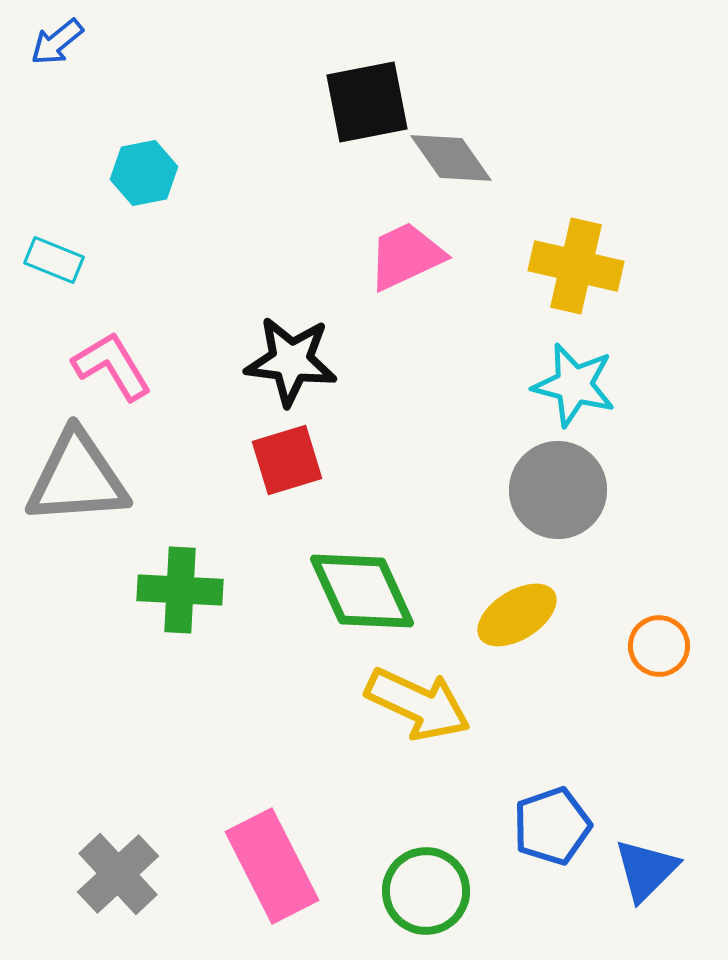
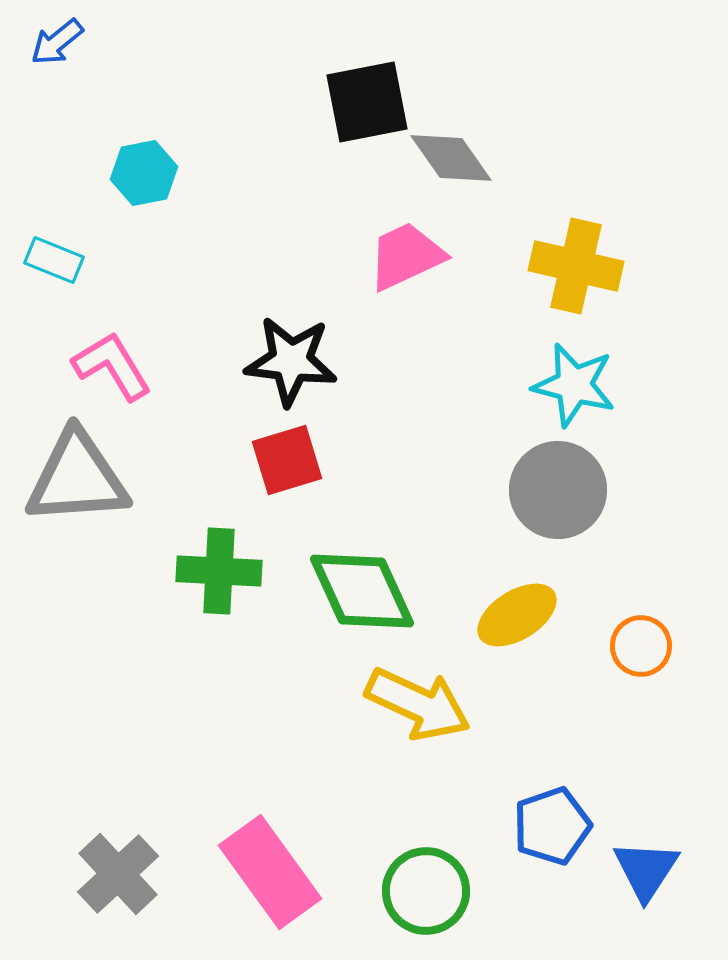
green cross: moved 39 px right, 19 px up
orange circle: moved 18 px left
pink rectangle: moved 2 px left, 6 px down; rotated 9 degrees counterclockwise
blue triangle: rotated 12 degrees counterclockwise
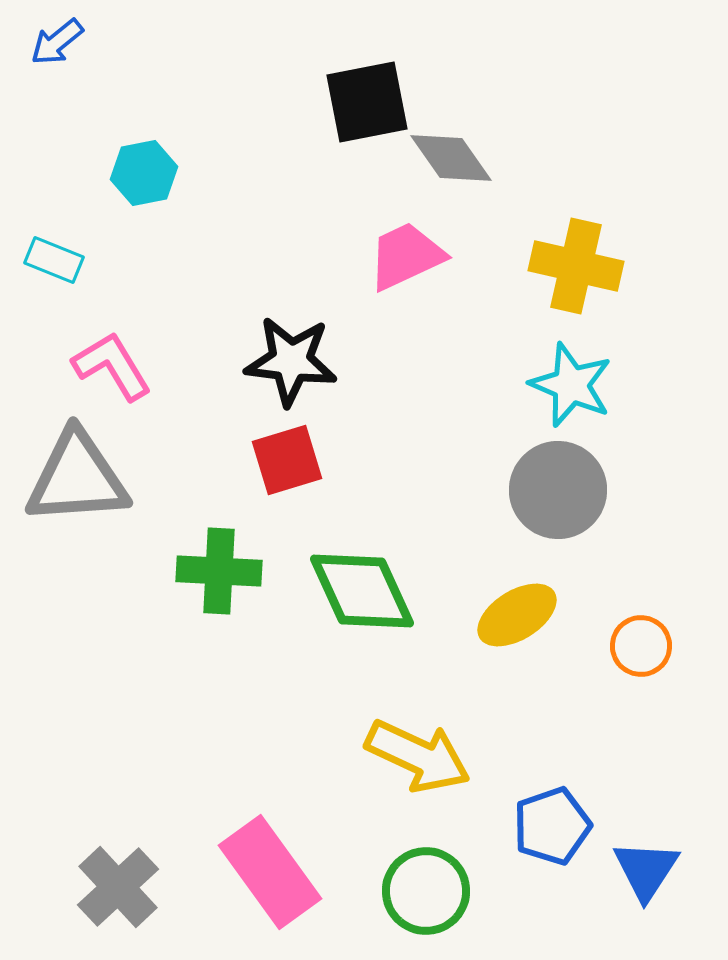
cyan star: moved 3 px left; rotated 8 degrees clockwise
yellow arrow: moved 52 px down
gray cross: moved 13 px down
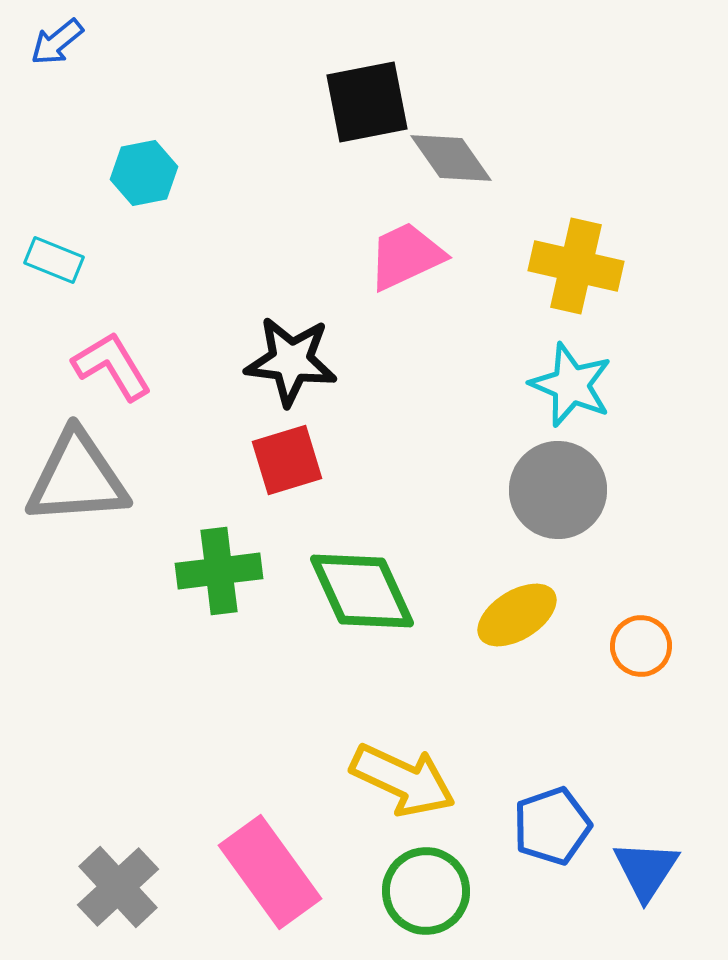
green cross: rotated 10 degrees counterclockwise
yellow arrow: moved 15 px left, 24 px down
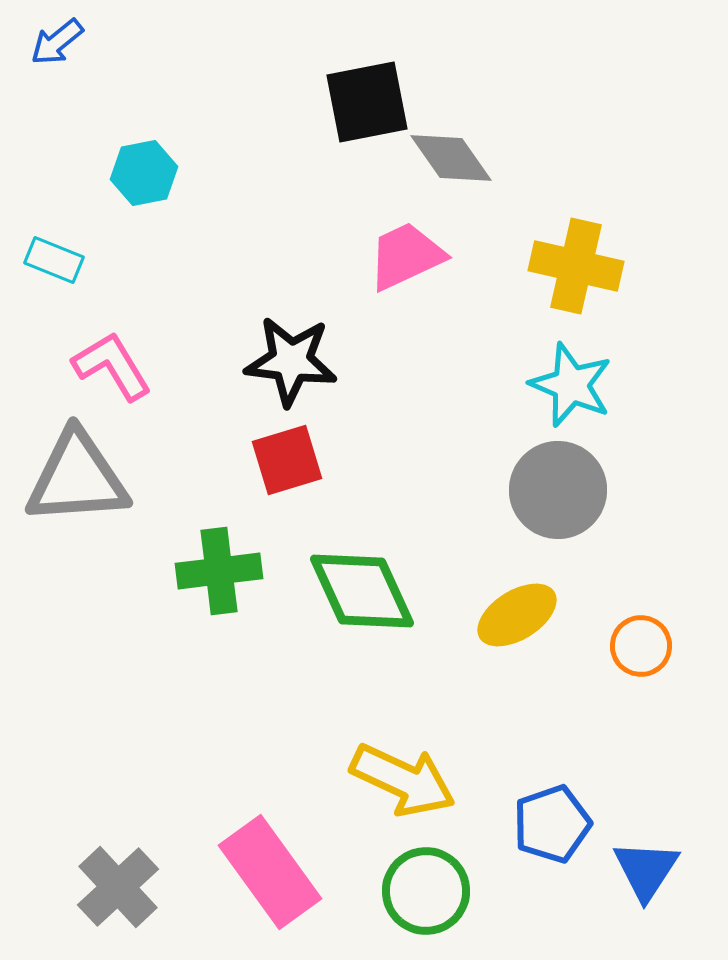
blue pentagon: moved 2 px up
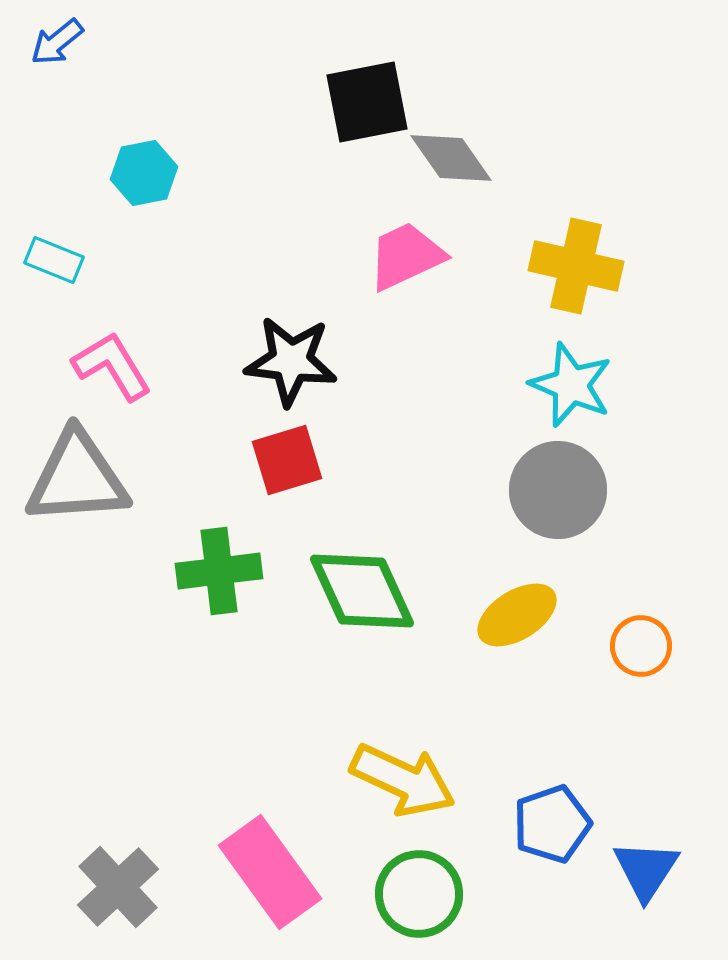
green circle: moved 7 px left, 3 px down
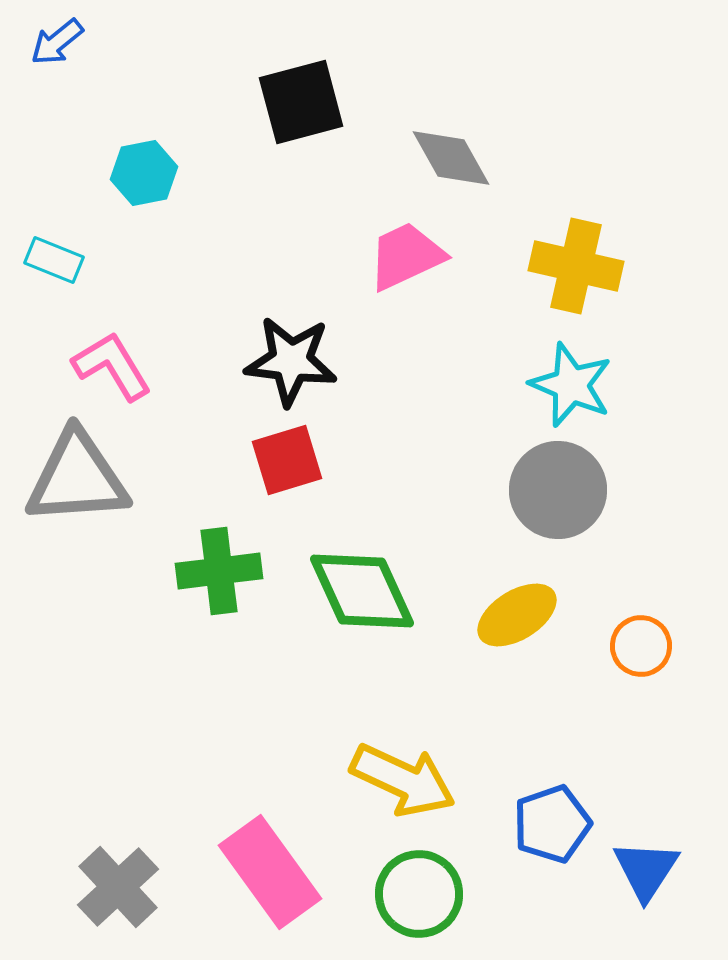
black square: moved 66 px left; rotated 4 degrees counterclockwise
gray diamond: rotated 6 degrees clockwise
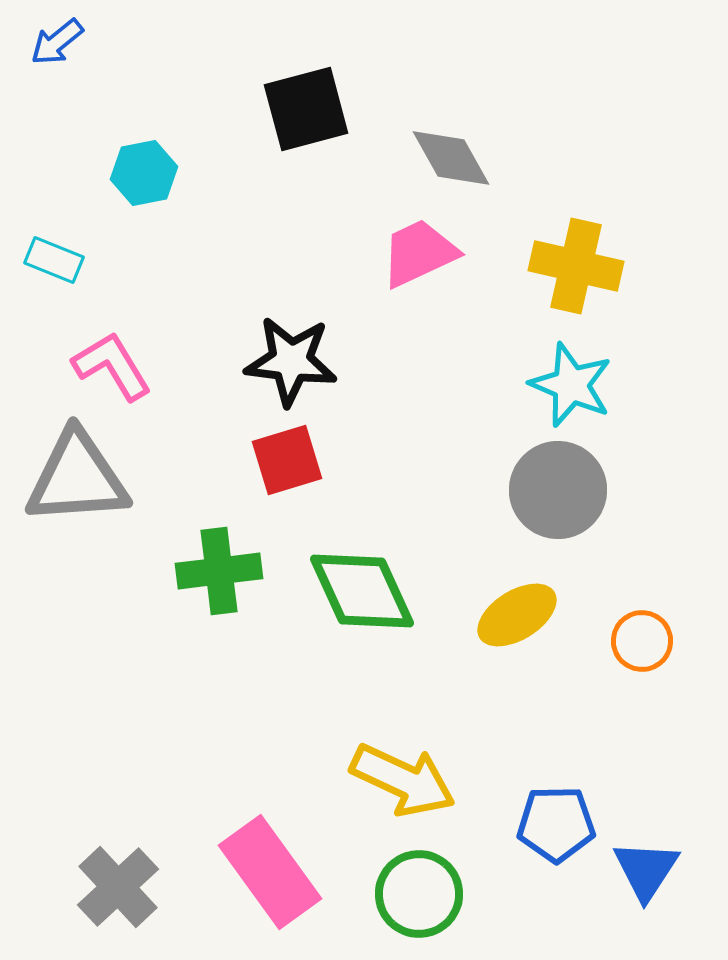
black square: moved 5 px right, 7 px down
pink trapezoid: moved 13 px right, 3 px up
orange circle: moved 1 px right, 5 px up
blue pentagon: moved 4 px right; rotated 18 degrees clockwise
